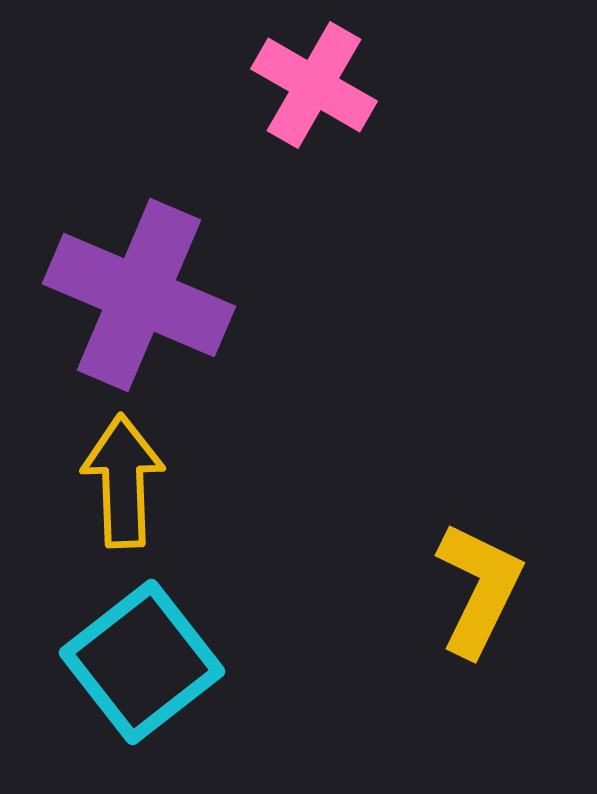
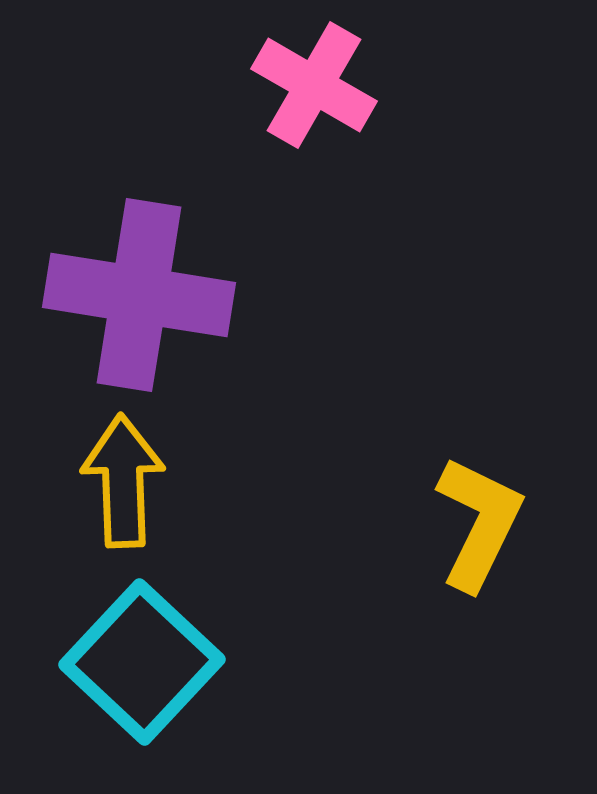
purple cross: rotated 14 degrees counterclockwise
yellow L-shape: moved 66 px up
cyan square: rotated 9 degrees counterclockwise
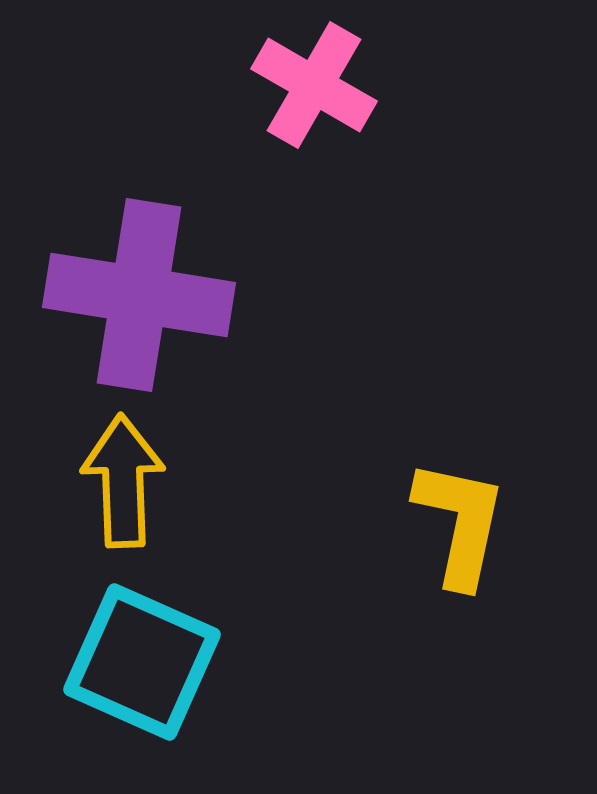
yellow L-shape: moved 19 px left; rotated 14 degrees counterclockwise
cyan square: rotated 19 degrees counterclockwise
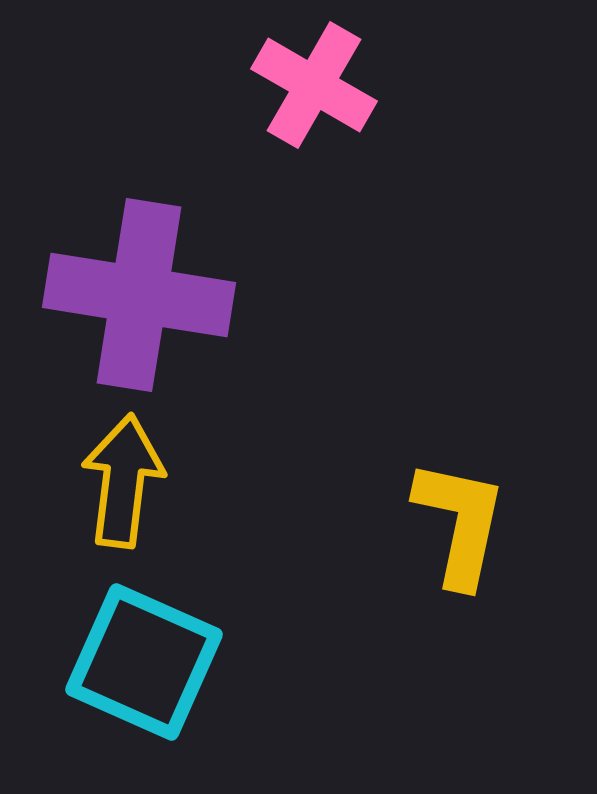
yellow arrow: rotated 9 degrees clockwise
cyan square: moved 2 px right
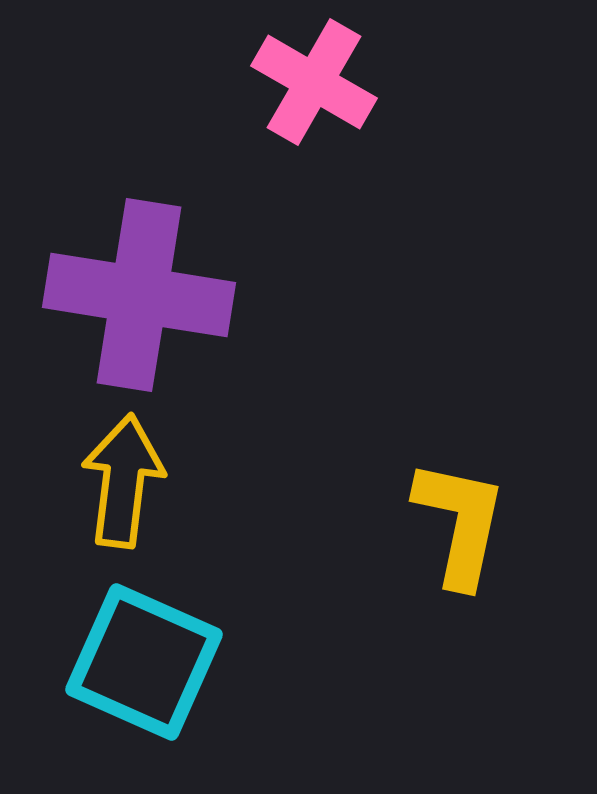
pink cross: moved 3 px up
